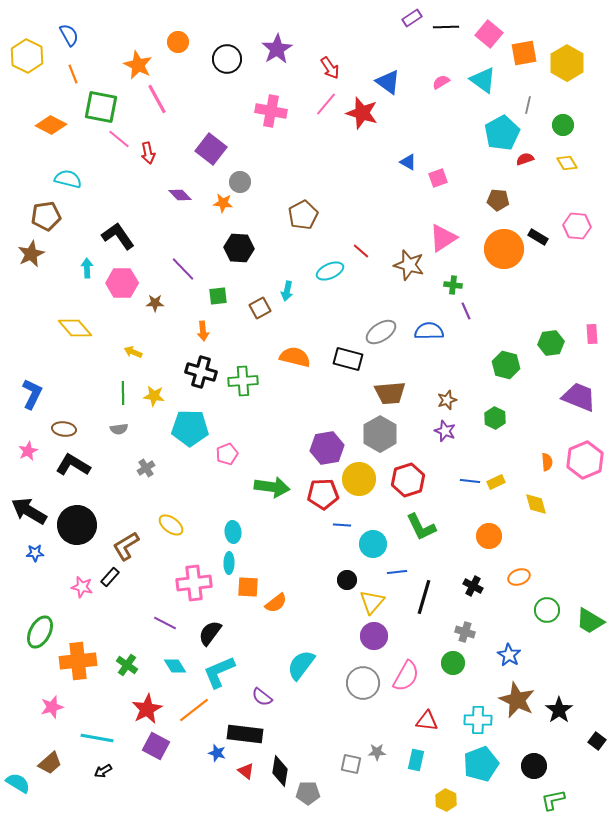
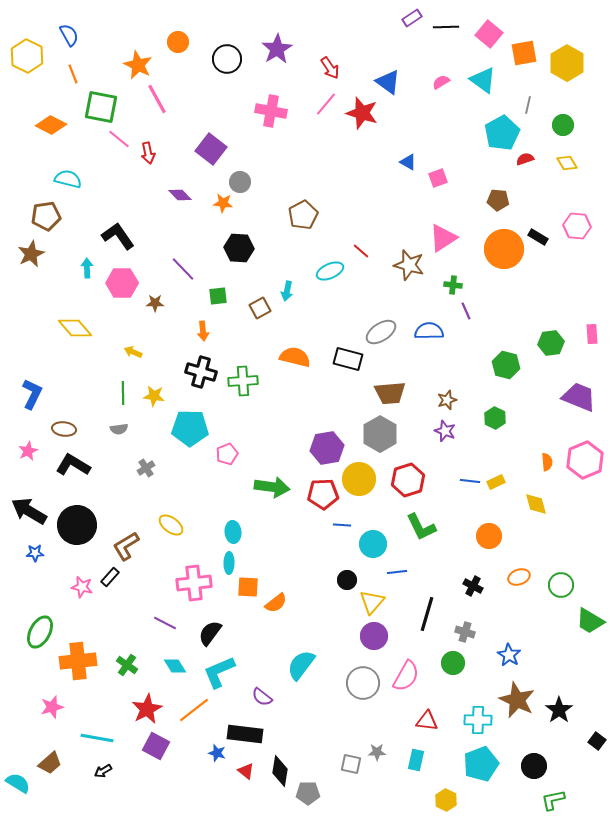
black line at (424, 597): moved 3 px right, 17 px down
green circle at (547, 610): moved 14 px right, 25 px up
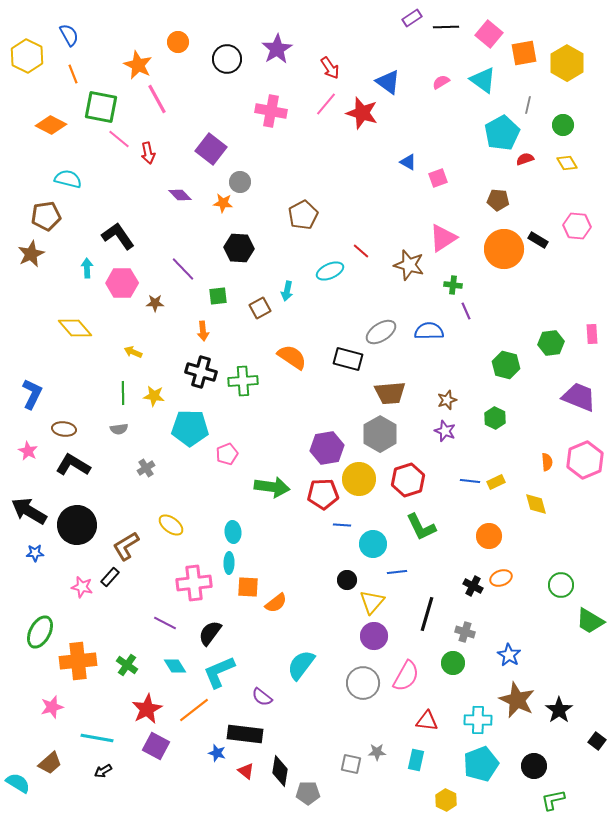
black rectangle at (538, 237): moved 3 px down
orange semicircle at (295, 357): moved 3 px left; rotated 20 degrees clockwise
pink star at (28, 451): rotated 18 degrees counterclockwise
orange ellipse at (519, 577): moved 18 px left, 1 px down
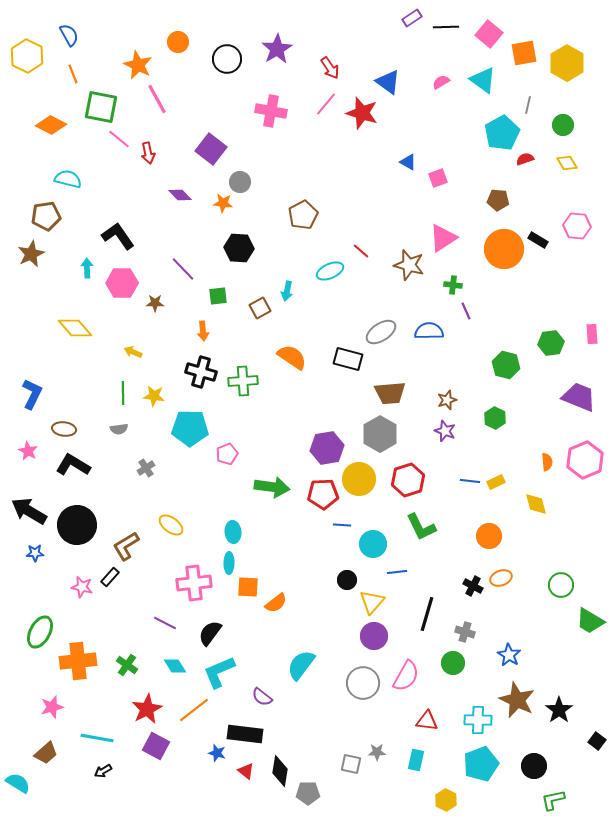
brown trapezoid at (50, 763): moved 4 px left, 10 px up
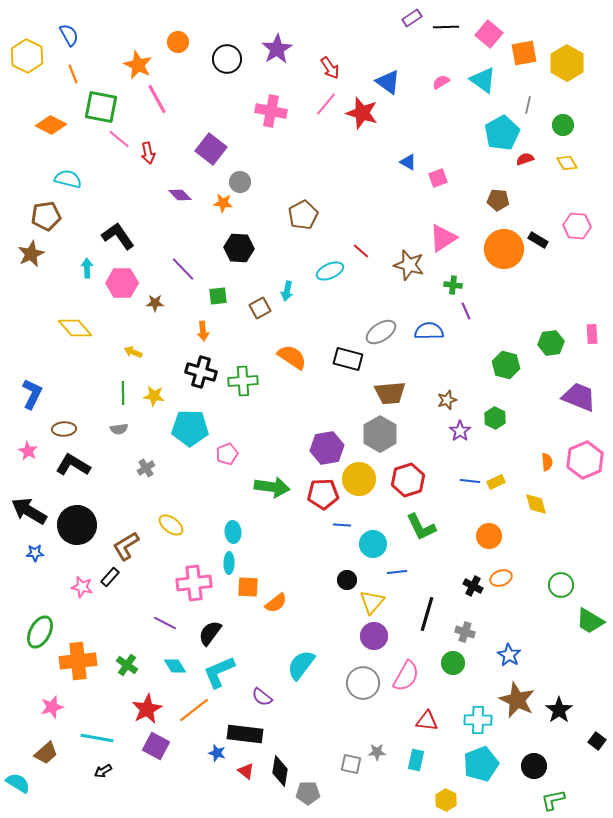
brown ellipse at (64, 429): rotated 10 degrees counterclockwise
purple star at (445, 431): moved 15 px right; rotated 15 degrees clockwise
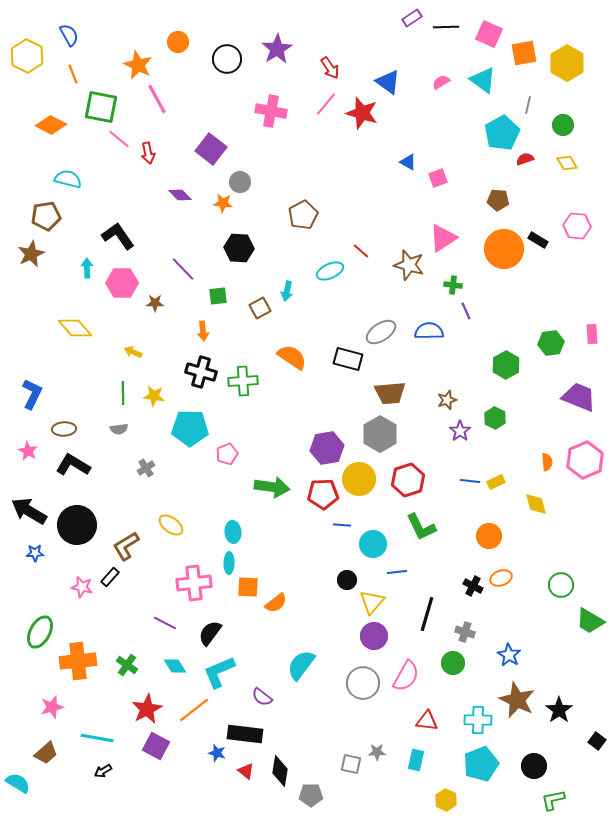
pink square at (489, 34): rotated 16 degrees counterclockwise
green hexagon at (506, 365): rotated 16 degrees clockwise
gray pentagon at (308, 793): moved 3 px right, 2 px down
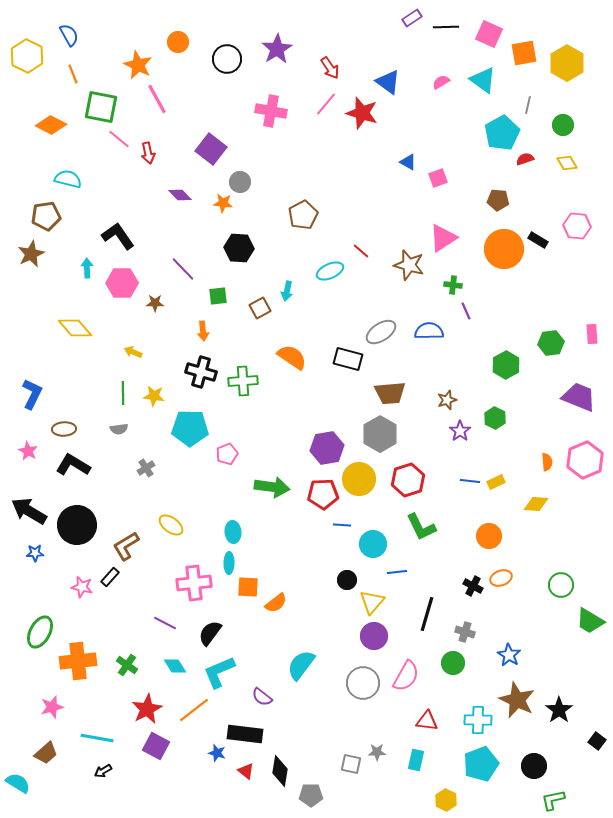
yellow diamond at (536, 504): rotated 70 degrees counterclockwise
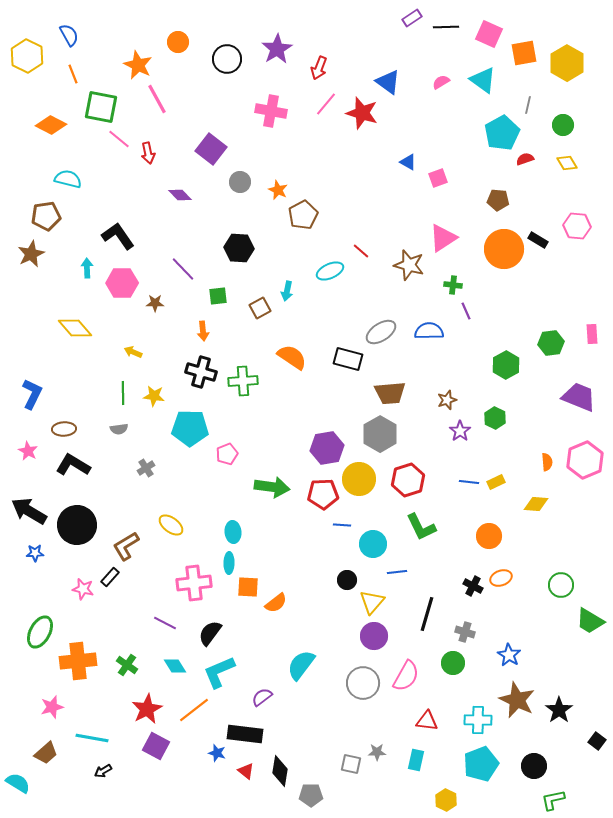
red arrow at (330, 68): moved 11 px left; rotated 55 degrees clockwise
orange star at (223, 203): moved 55 px right, 13 px up; rotated 18 degrees clockwise
blue line at (470, 481): moved 1 px left, 1 px down
pink star at (82, 587): moved 1 px right, 2 px down
purple semicircle at (262, 697): rotated 105 degrees clockwise
cyan line at (97, 738): moved 5 px left
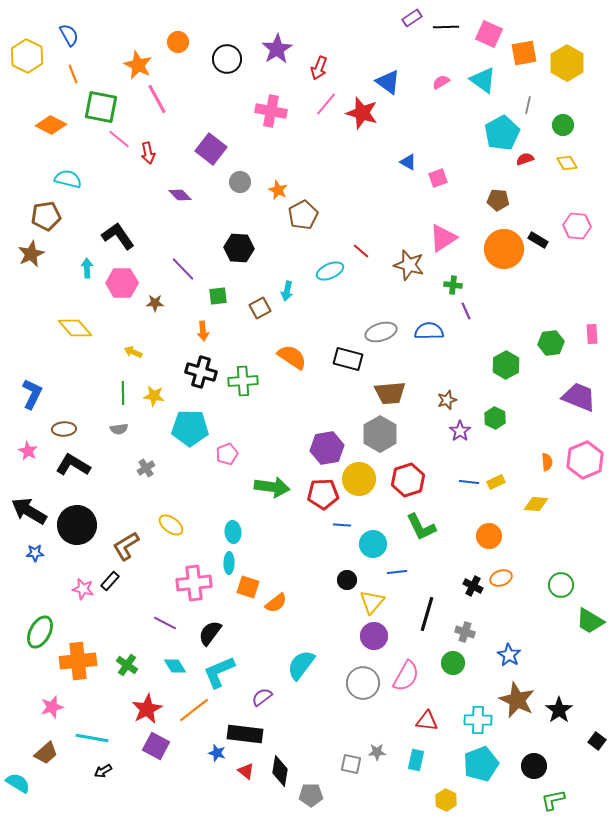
gray ellipse at (381, 332): rotated 16 degrees clockwise
black rectangle at (110, 577): moved 4 px down
orange square at (248, 587): rotated 15 degrees clockwise
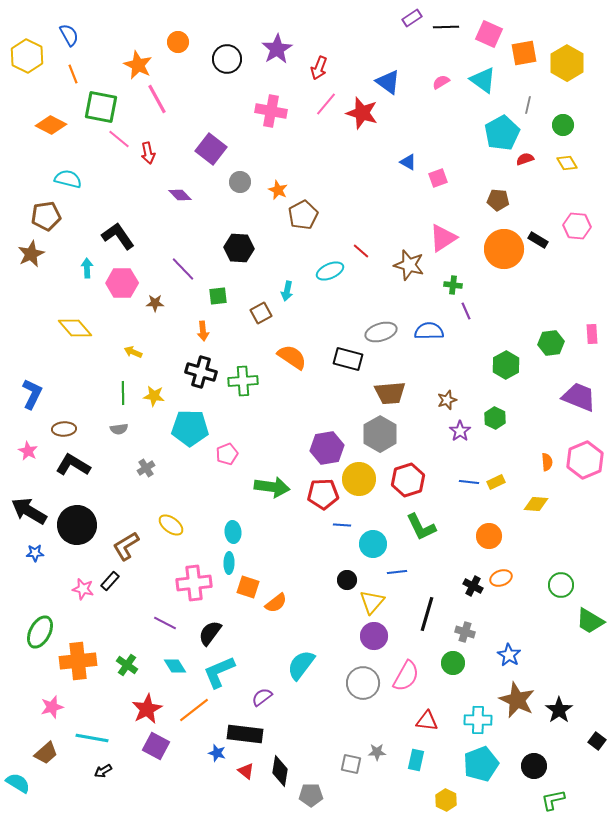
brown square at (260, 308): moved 1 px right, 5 px down
